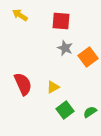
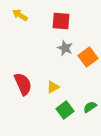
green semicircle: moved 5 px up
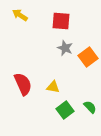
yellow triangle: rotated 40 degrees clockwise
green semicircle: rotated 80 degrees clockwise
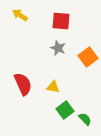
gray star: moved 7 px left
green semicircle: moved 5 px left, 12 px down
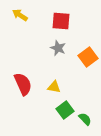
yellow triangle: moved 1 px right
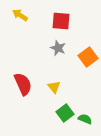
yellow triangle: rotated 40 degrees clockwise
green square: moved 3 px down
green semicircle: rotated 24 degrees counterclockwise
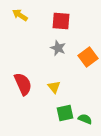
green square: rotated 24 degrees clockwise
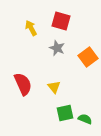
yellow arrow: moved 11 px right, 13 px down; rotated 28 degrees clockwise
red square: rotated 12 degrees clockwise
gray star: moved 1 px left
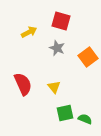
yellow arrow: moved 2 px left, 4 px down; rotated 91 degrees clockwise
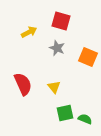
orange square: rotated 30 degrees counterclockwise
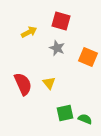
yellow triangle: moved 5 px left, 4 px up
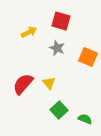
red semicircle: rotated 115 degrees counterclockwise
green square: moved 6 px left, 3 px up; rotated 30 degrees counterclockwise
